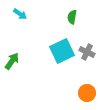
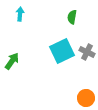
cyan arrow: rotated 120 degrees counterclockwise
orange circle: moved 1 px left, 5 px down
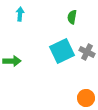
green arrow: rotated 54 degrees clockwise
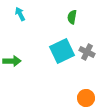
cyan arrow: rotated 32 degrees counterclockwise
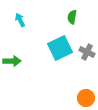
cyan arrow: moved 6 px down
cyan square: moved 2 px left, 3 px up
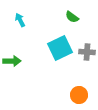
green semicircle: rotated 64 degrees counterclockwise
gray cross: rotated 21 degrees counterclockwise
orange circle: moved 7 px left, 3 px up
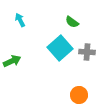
green semicircle: moved 5 px down
cyan square: rotated 15 degrees counterclockwise
green arrow: rotated 24 degrees counterclockwise
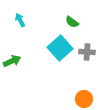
orange circle: moved 5 px right, 4 px down
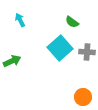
orange circle: moved 1 px left, 2 px up
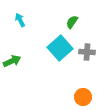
green semicircle: rotated 88 degrees clockwise
